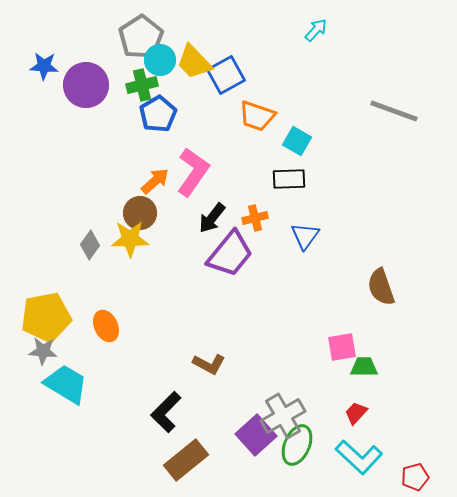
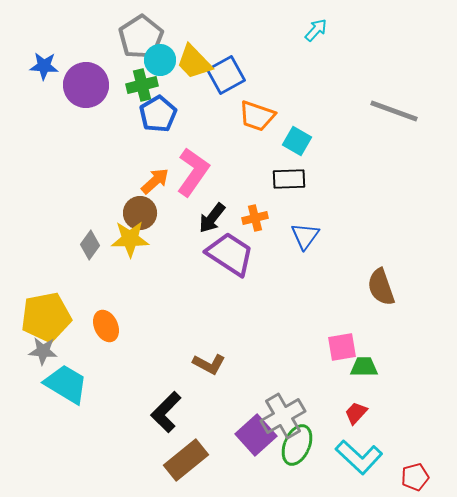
purple trapezoid: rotated 96 degrees counterclockwise
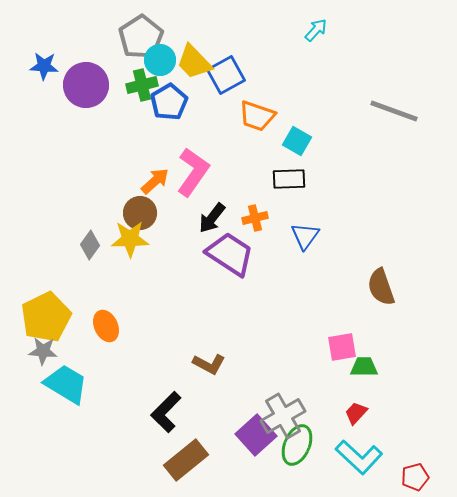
blue pentagon: moved 11 px right, 12 px up
yellow pentagon: rotated 15 degrees counterclockwise
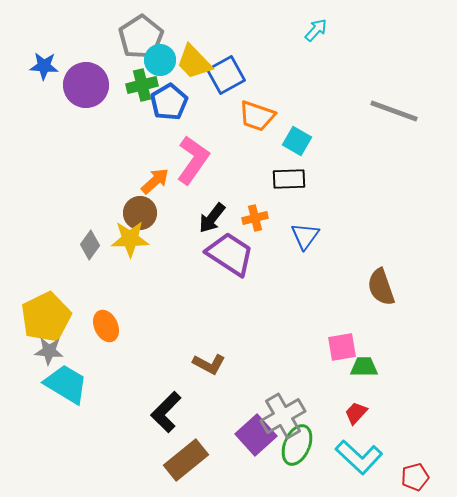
pink L-shape: moved 12 px up
gray star: moved 6 px right
